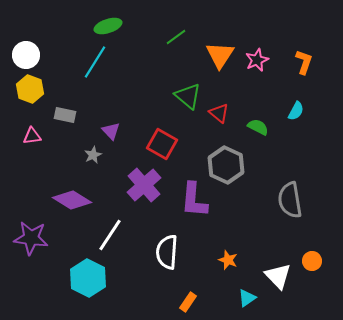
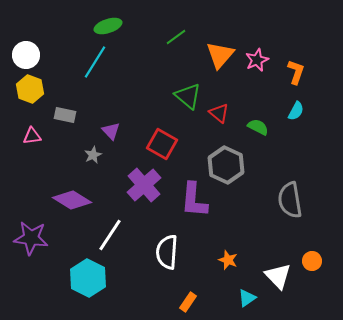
orange triangle: rotated 8 degrees clockwise
orange L-shape: moved 8 px left, 10 px down
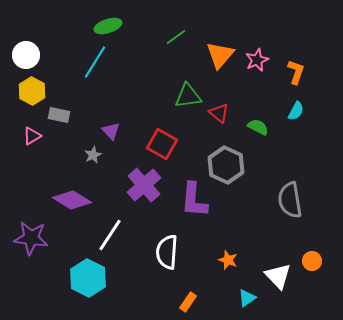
yellow hexagon: moved 2 px right, 2 px down; rotated 8 degrees clockwise
green triangle: rotated 48 degrees counterclockwise
gray rectangle: moved 6 px left
pink triangle: rotated 24 degrees counterclockwise
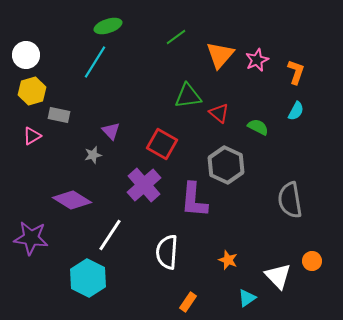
yellow hexagon: rotated 16 degrees clockwise
gray star: rotated 12 degrees clockwise
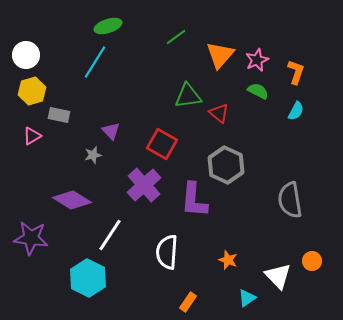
green semicircle: moved 36 px up
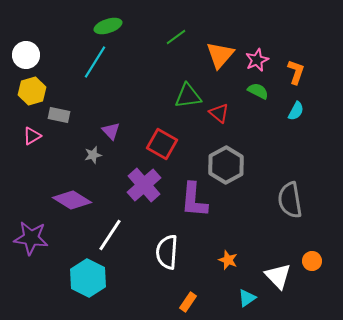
gray hexagon: rotated 6 degrees clockwise
